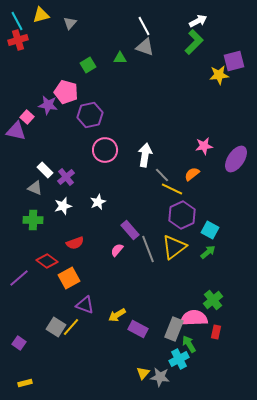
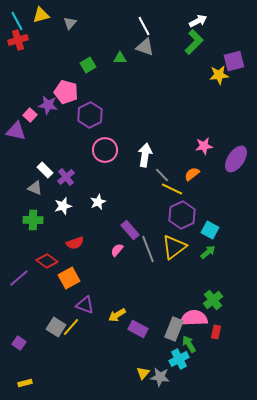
purple hexagon at (90, 115): rotated 15 degrees counterclockwise
pink square at (27, 117): moved 3 px right, 2 px up
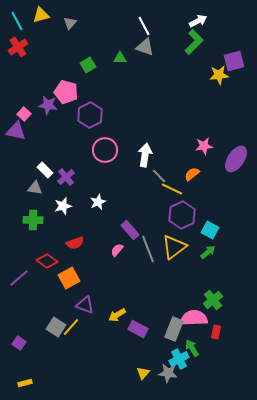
red cross at (18, 40): moved 7 px down; rotated 18 degrees counterclockwise
pink square at (30, 115): moved 6 px left, 1 px up
gray line at (162, 175): moved 3 px left, 1 px down
gray triangle at (35, 188): rotated 14 degrees counterclockwise
green arrow at (189, 344): moved 3 px right, 4 px down
gray star at (160, 377): moved 8 px right, 4 px up
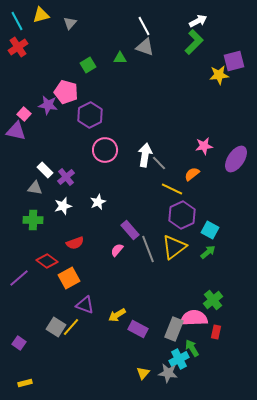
gray line at (159, 176): moved 13 px up
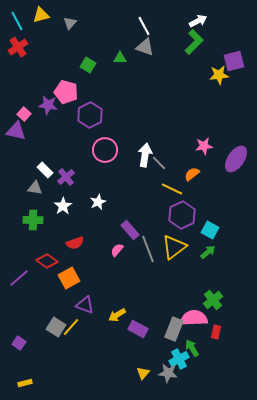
green square at (88, 65): rotated 28 degrees counterclockwise
white star at (63, 206): rotated 18 degrees counterclockwise
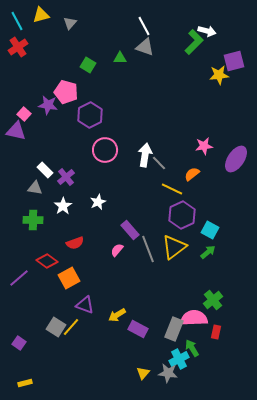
white arrow at (198, 21): moved 9 px right, 10 px down; rotated 42 degrees clockwise
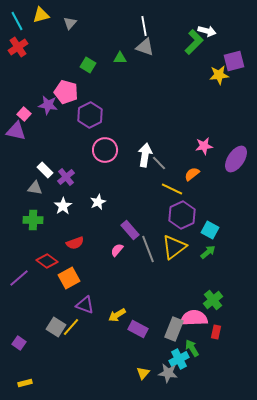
white line at (144, 26): rotated 18 degrees clockwise
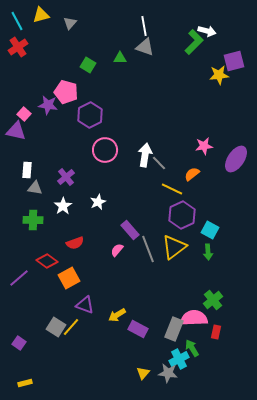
white rectangle at (45, 170): moved 18 px left; rotated 49 degrees clockwise
green arrow at (208, 252): rotated 126 degrees clockwise
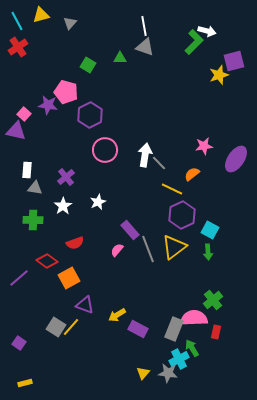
yellow star at (219, 75): rotated 12 degrees counterclockwise
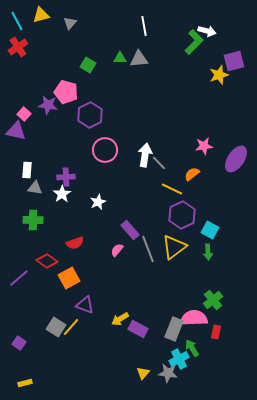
gray triangle at (145, 47): moved 6 px left, 12 px down; rotated 24 degrees counterclockwise
purple cross at (66, 177): rotated 36 degrees clockwise
white star at (63, 206): moved 1 px left, 12 px up
yellow arrow at (117, 315): moved 3 px right, 4 px down
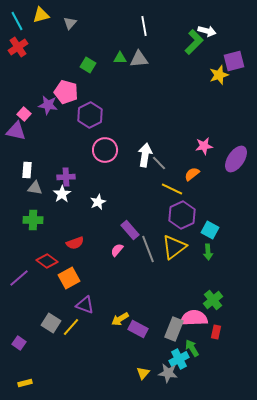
gray square at (56, 327): moved 5 px left, 4 px up
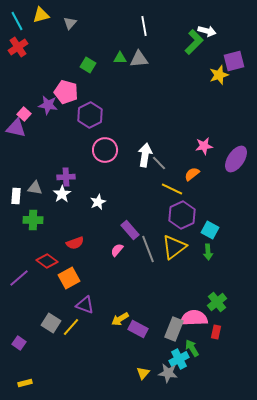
purple triangle at (16, 131): moved 3 px up
white rectangle at (27, 170): moved 11 px left, 26 px down
green cross at (213, 300): moved 4 px right, 2 px down
